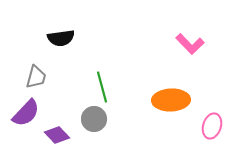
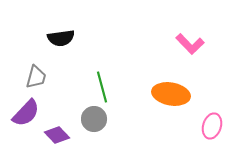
orange ellipse: moved 6 px up; rotated 12 degrees clockwise
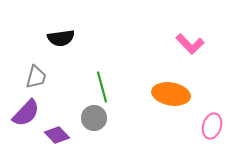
gray circle: moved 1 px up
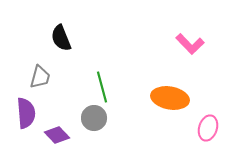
black semicircle: rotated 76 degrees clockwise
gray trapezoid: moved 4 px right
orange ellipse: moved 1 px left, 4 px down
purple semicircle: rotated 48 degrees counterclockwise
pink ellipse: moved 4 px left, 2 px down
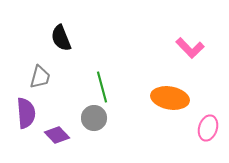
pink L-shape: moved 4 px down
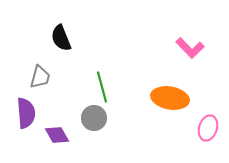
purple diamond: rotated 15 degrees clockwise
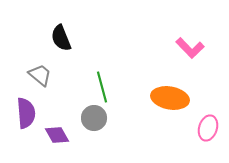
gray trapezoid: moved 2 px up; rotated 65 degrees counterclockwise
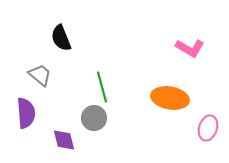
pink L-shape: rotated 16 degrees counterclockwise
purple diamond: moved 7 px right, 5 px down; rotated 15 degrees clockwise
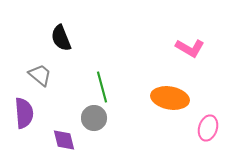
purple semicircle: moved 2 px left
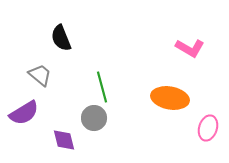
purple semicircle: rotated 64 degrees clockwise
